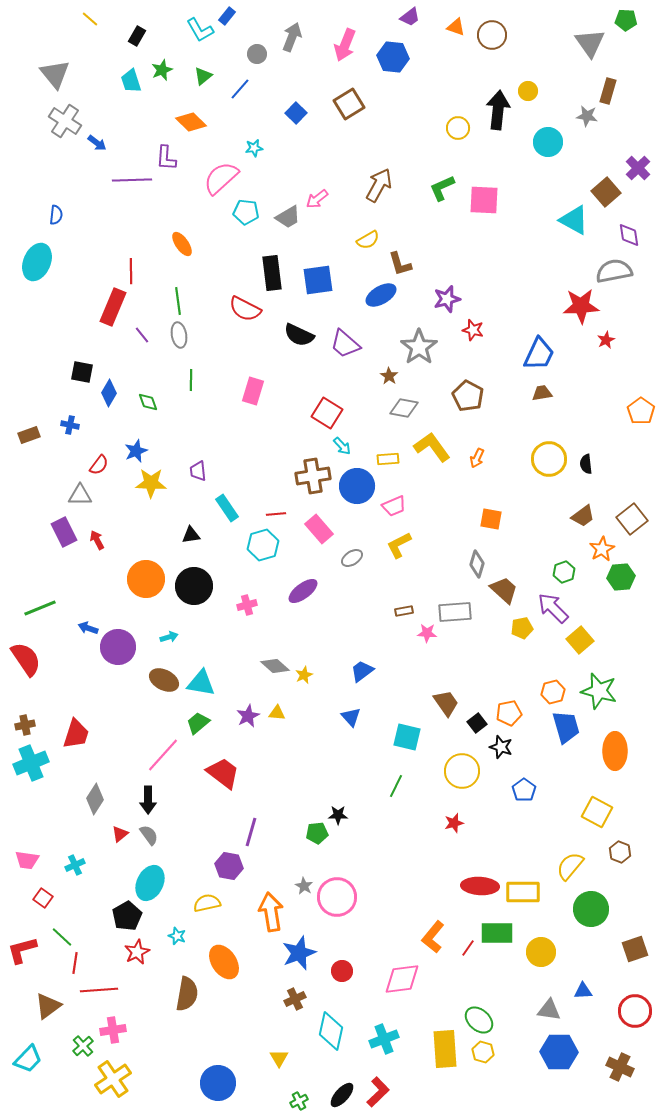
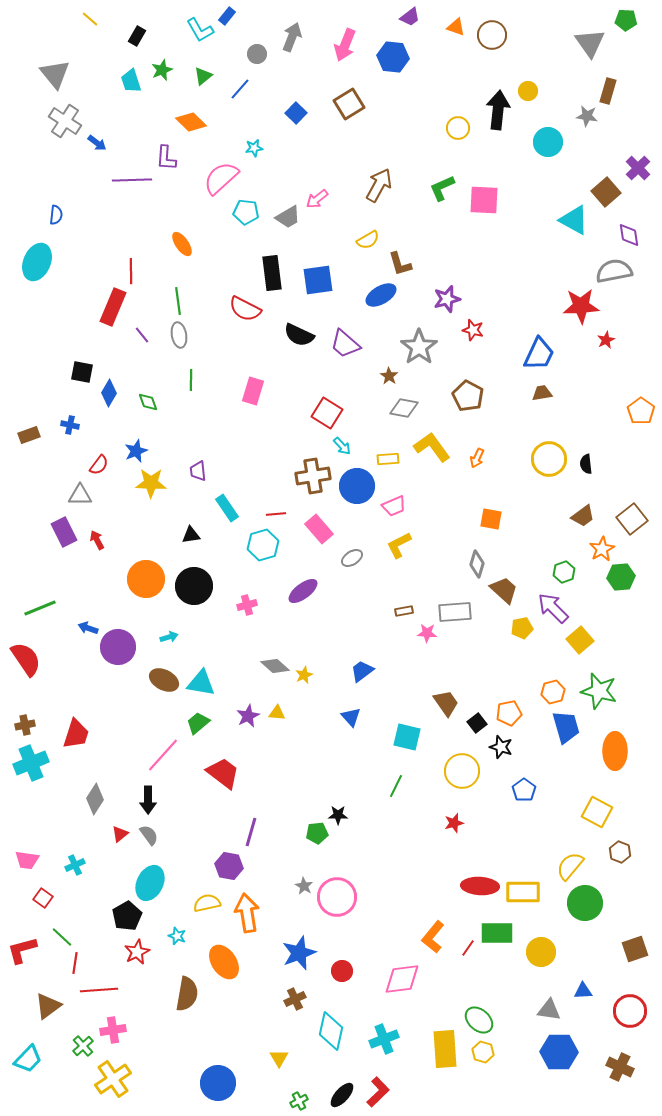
green circle at (591, 909): moved 6 px left, 6 px up
orange arrow at (271, 912): moved 24 px left, 1 px down
red circle at (635, 1011): moved 5 px left
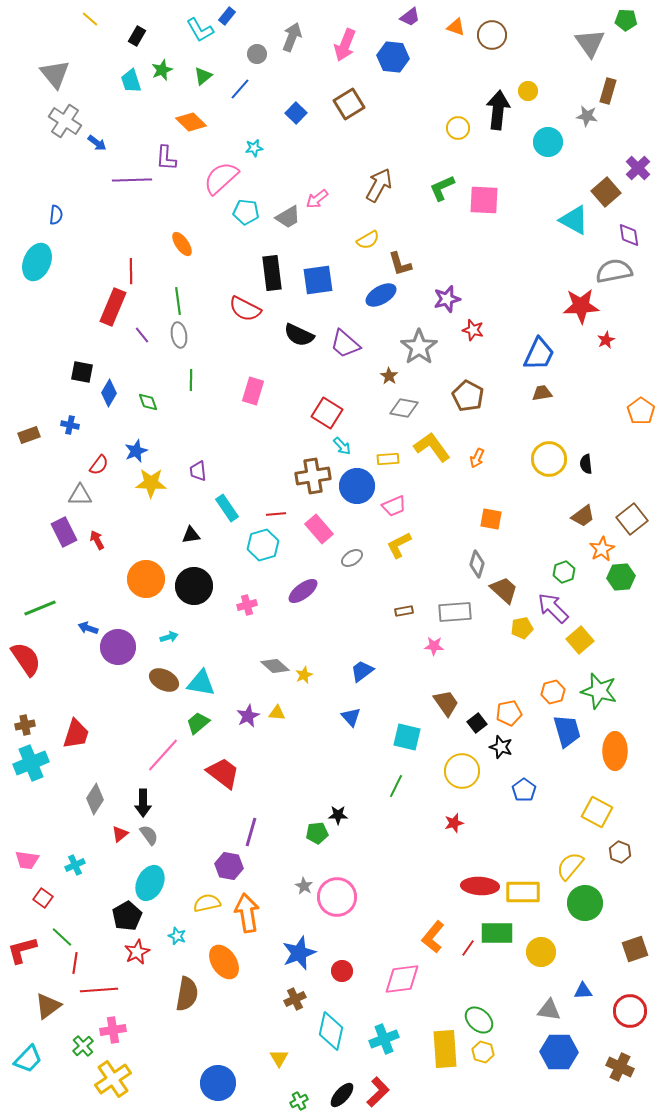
pink star at (427, 633): moved 7 px right, 13 px down
blue trapezoid at (566, 727): moved 1 px right, 4 px down
black arrow at (148, 800): moved 5 px left, 3 px down
